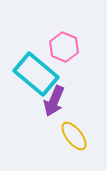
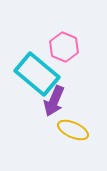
cyan rectangle: moved 1 px right
yellow ellipse: moved 1 px left, 6 px up; rotated 28 degrees counterclockwise
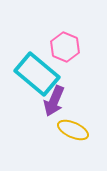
pink hexagon: moved 1 px right
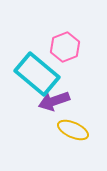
pink hexagon: rotated 16 degrees clockwise
purple arrow: rotated 48 degrees clockwise
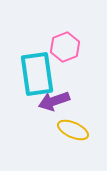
cyan rectangle: rotated 42 degrees clockwise
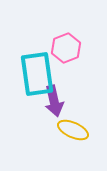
pink hexagon: moved 1 px right, 1 px down
purple arrow: rotated 84 degrees counterclockwise
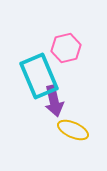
pink hexagon: rotated 8 degrees clockwise
cyan rectangle: moved 2 px right, 2 px down; rotated 15 degrees counterclockwise
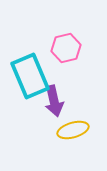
cyan rectangle: moved 9 px left
yellow ellipse: rotated 40 degrees counterclockwise
